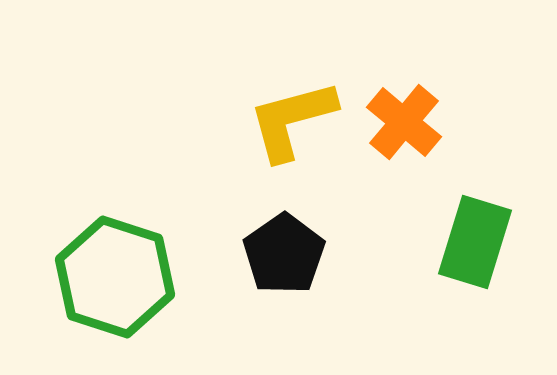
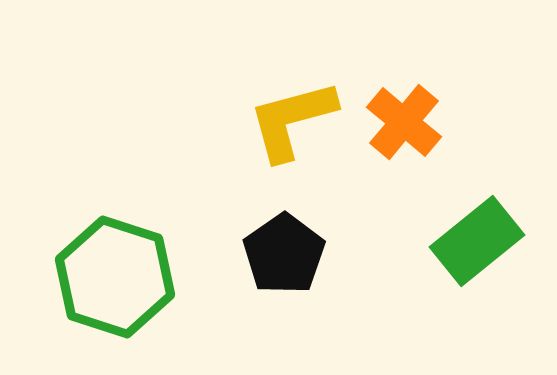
green rectangle: moved 2 px right, 1 px up; rotated 34 degrees clockwise
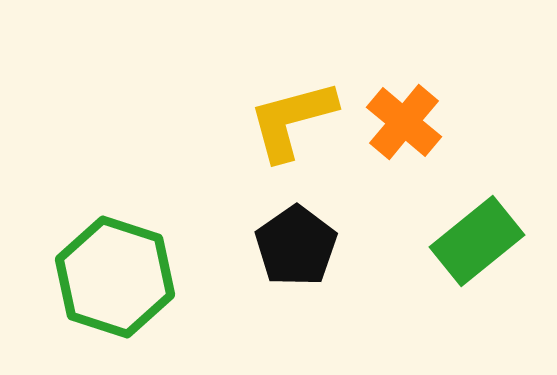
black pentagon: moved 12 px right, 8 px up
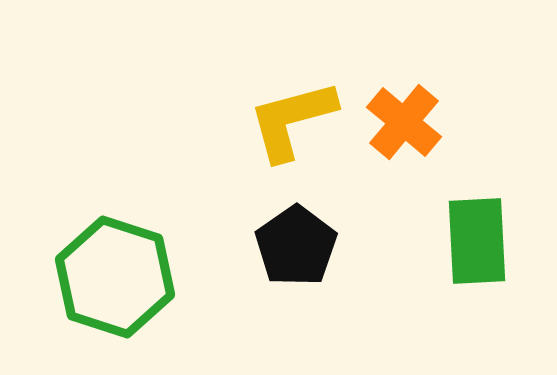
green rectangle: rotated 54 degrees counterclockwise
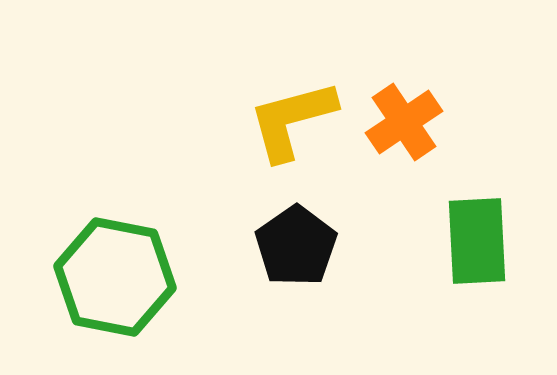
orange cross: rotated 16 degrees clockwise
green hexagon: rotated 7 degrees counterclockwise
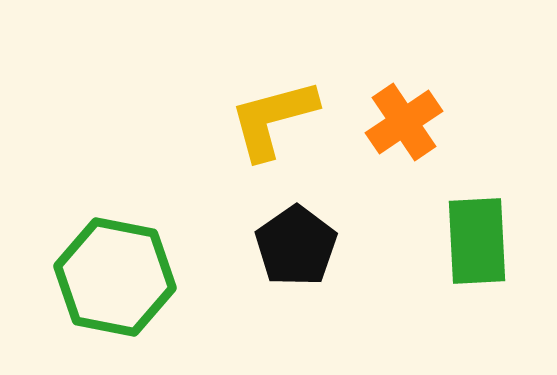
yellow L-shape: moved 19 px left, 1 px up
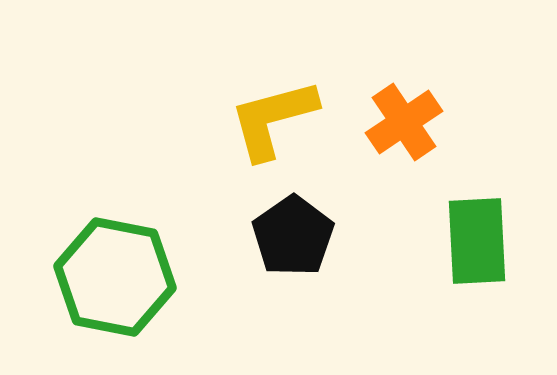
black pentagon: moved 3 px left, 10 px up
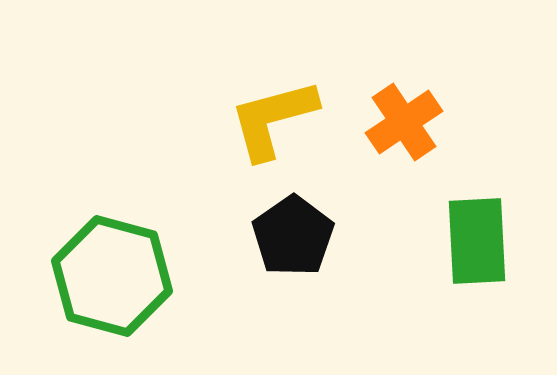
green hexagon: moved 3 px left, 1 px up; rotated 4 degrees clockwise
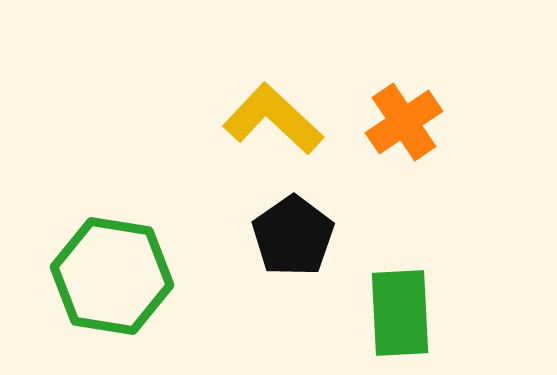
yellow L-shape: rotated 58 degrees clockwise
green rectangle: moved 77 px left, 72 px down
green hexagon: rotated 6 degrees counterclockwise
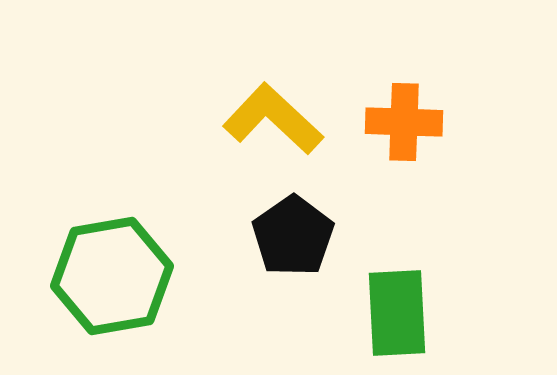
orange cross: rotated 36 degrees clockwise
green hexagon: rotated 19 degrees counterclockwise
green rectangle: moved 3 px left
